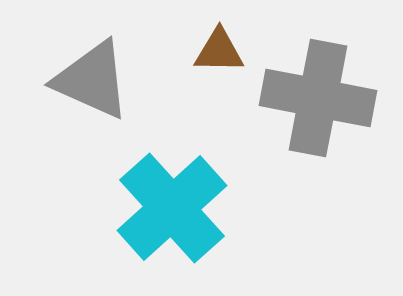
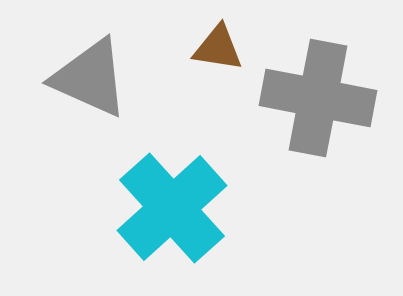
brown triangle: moved 1 px left, 3 px up; rotated 8 degrees clockwise
gray triangle: moved 2 px left, 2 px up
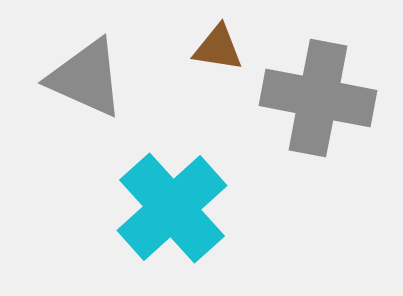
gray triangle: moved 4 px left
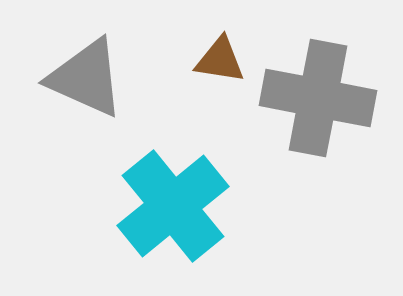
brown triangle: moved 2 px right, 12 px down
cyan cross: moved 1 px right, 2 px up; rotated 3 degrees clockwise
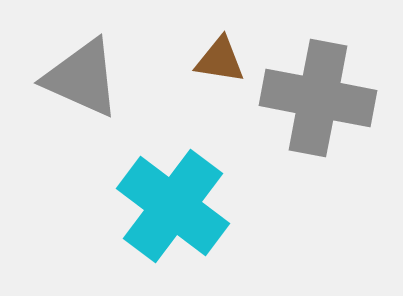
gray triangle: moved 4 px left
cyan cross: rotated 14 degrees counterclockwise
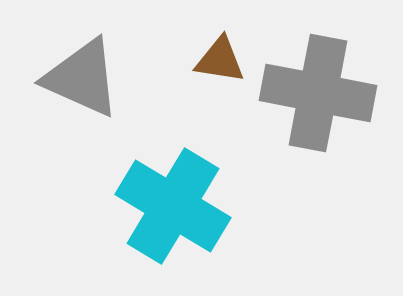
gray cross: moved 5 px up
cyan cross: rotated 6 degrees counterclockwise
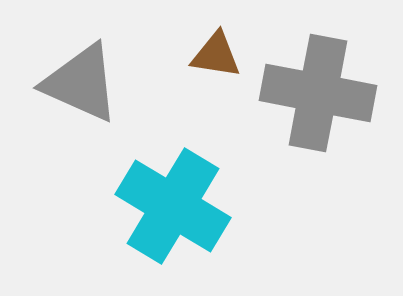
brown triangle: moved 4 px left, 5 px up
gray triangle: moved 1 px left, 5 px down
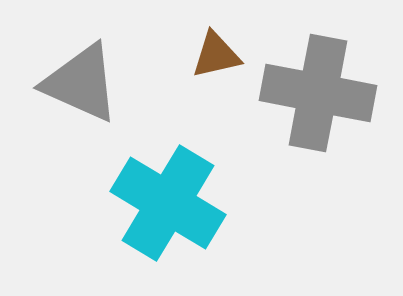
brown triangle: rotated 22 degrees counterclockwise
cyan cross: moved 5 px left, 3 px up
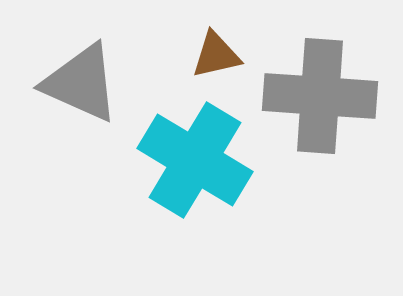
gray cross: moved 2 px right, 3 px down; rotated 7 degrees counterclockwise
cyan cross: moved 27 px right, 43 px up
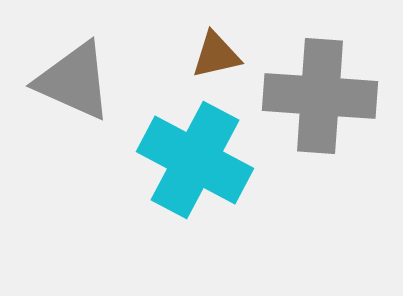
gray triangle: moved 7 px left, 2 px up
cyan cross: rotated 3 degrees counterclockwise
